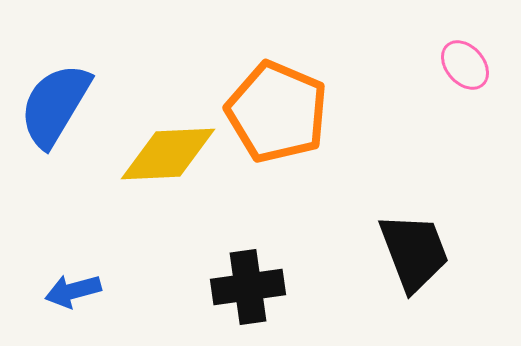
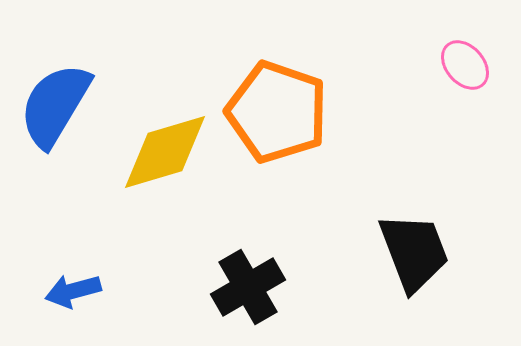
orange pentagon: rotated 4 degrees counterclockwise
yellow diamond: moved 3 px left, 2 px up; rotated 14 degrees counterclockwise
black cross: rotated 22 degrees counterclockwise
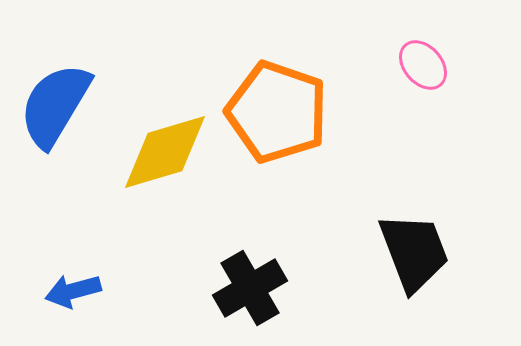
pink ellipse: moved 42 px left
black cross: moved 2 px right, 1 px down
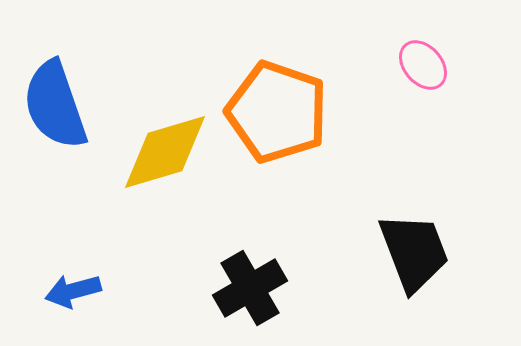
blue semicircle: rotated 50 degrees counterclockwise
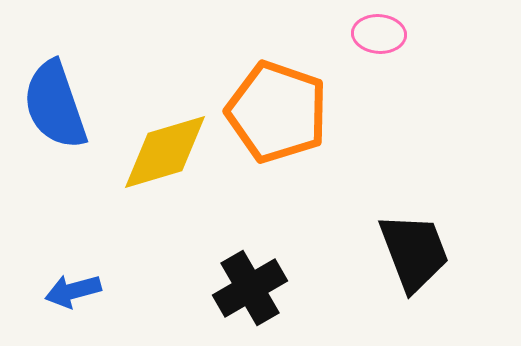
pink ellipse: moved 44 px left, 31 px up; rotated 45 degrees counterclockwise
